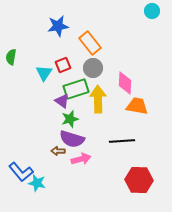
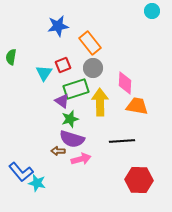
yellow arrow: moved 2 px right, 3 px down
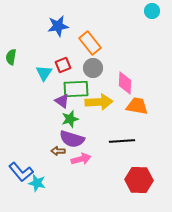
green rectangle: rotated 15 degrees clockwise
yellow arrow: moved 1 px left; rotated 88 degrees clockwise
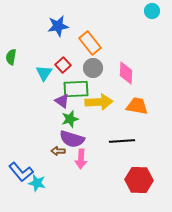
red square: rotated 21 degrees counterclockwise
pink diamond: moved 1 px right, 10 px up
pink arrow: rotated 108 degrees clockwise
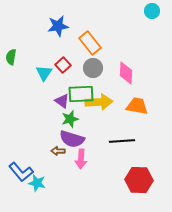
green rectangle: moved 5 px right, 5 px down
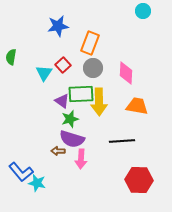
cyan circle: moved 9 px left
orange rectangle: rotated 60 degrees clockwise
yellow arrow: rotated 92 degrees clockwise
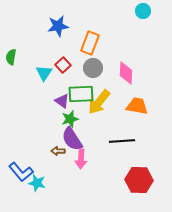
yellow arrow: rotated 40 degrees clockwise
purple semicircle: rotated 40 degrees clockwise
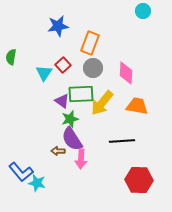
yellow arrow: moved 3 px right, 1 px down
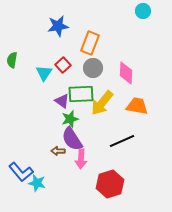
green semicircle: moved 1 px right, 3 px down
black line: rotated 20 degrees counterclockwise
red hexagon: moved 29 px left, 4 px down; rotated 20 degrees counterclockwise
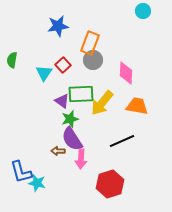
gray circle: moved 8 px up
blue L-shape: rotated 25 degrees clockwise
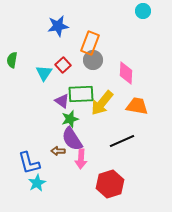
blue L-shape: moved 8 px right, 9 px up
cyan star: rotated 30 degrees clockwise
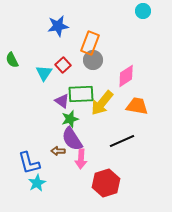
green semicircle: rotated 35 degrees counterclockwise
pink diamond: moved 3 px down; rotated 55 degrees clockwise
red hexagon: moved 4 px left, 1 px up
